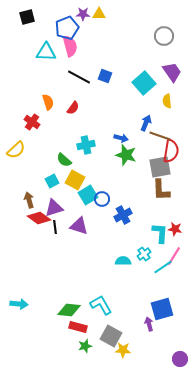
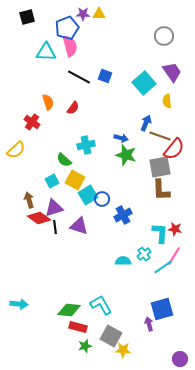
red semicircle at (171, 151): moved 3 px right, 2 px up; rotated 30 degrees clockwise
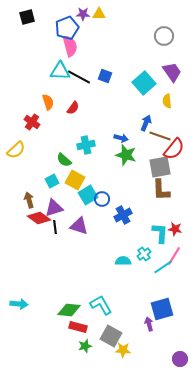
cyan triangle at (46, 52): moved 14 px right, 19 px down
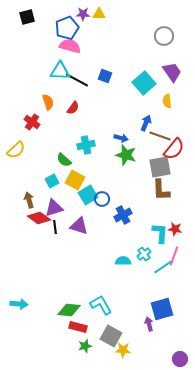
pink semicircle at (70, 46): rotated 60 degrees counterclockwise
black line at (79, 77): moved 2 px left, 3 px down
pink line at (174, 256): rotated 12 degrees counterclockwise
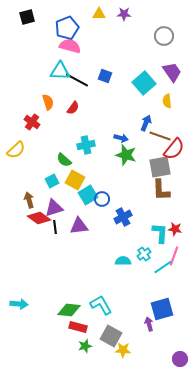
purple star at (83, 14): moved 41 px right
blue cross at (123, 215): moved 2 px down
purple triangle at (79, 226): rotated 24 degrees counterclockwise
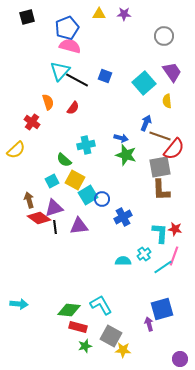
cyan triangle at (60, 71): rotated 50 degrees counterclockwise
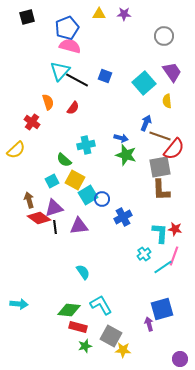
cyan semicircle at (123, 261): moved 40 px left, 11 px down; rotated 56 degrees clockwise
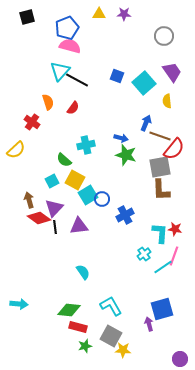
blue square at (105, 76): moved 12 px right
purple triangle at (54, 208): rotated 30 degrees counterclockwise
blue cross at (123, 217): moved 2 px right, 2 px up
cyan L-shape at (101, 305): moved 10 px right, 1 px down
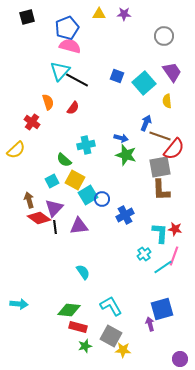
purple arrow at (149, 324): moved 1 px right
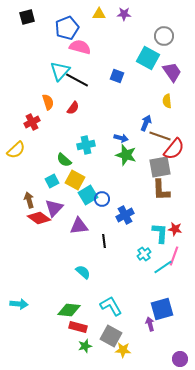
pink semicircle at (70, 46): moved 10 px right, 1 px down
cyan square at (144, 83): moved 4 px right, 25 px up; rotated 20 degrees counterclockwise
red cross at (32, 122): rotated 28 degrees clockwise
black line at (55, 227): moved 49 px right, 14 px down
cyan semicircle at (83, 272): rotated 14 degrees counterclockwise
